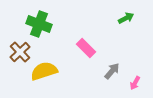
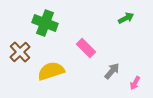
green cross: moved 6 px right, 1 px up
yellow semicircle: moved 7 px right
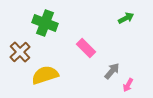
yellow semicircle: moved 6 px left, 4 px down
pink arrow: moved 7 px left, 2 px down
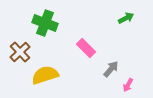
gray arrow: moved 1 px left, 2 px up
